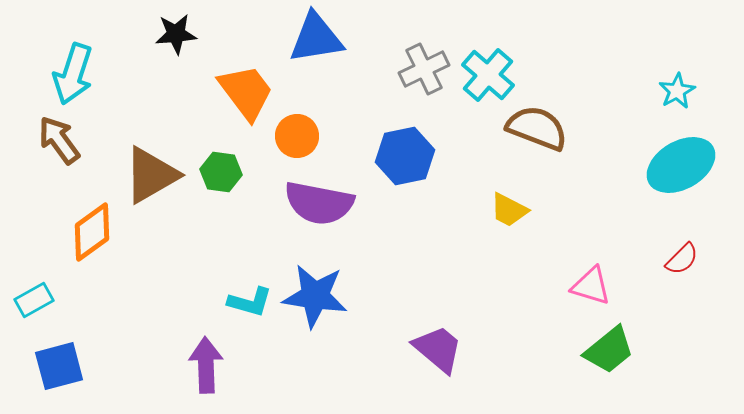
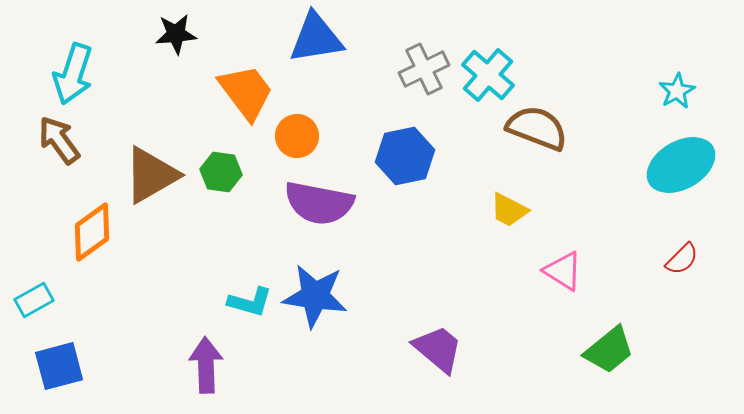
pink triangle: moved 28 px left, 15 px up; rotated 15 degrees clockwise
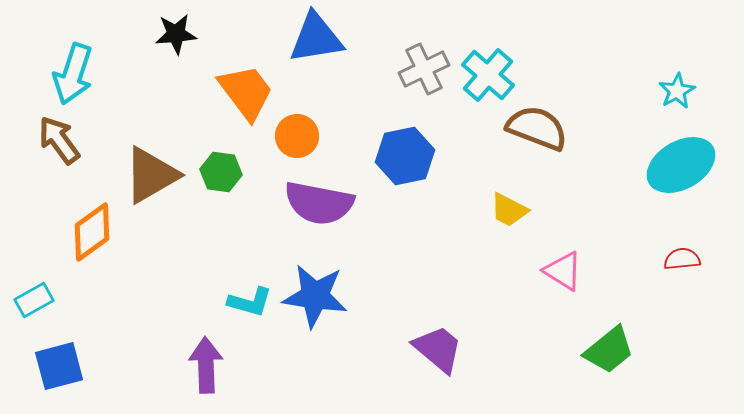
red semicircle: rotated 141 degrees counterclockwise
